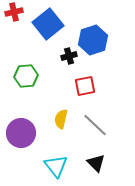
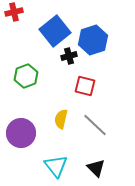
blue square: moved 7 px right, 7 px down
green hexagon: rotated 15 degrees counterclockwise
red square: rotated 25 degrees clockwise
black triangle: moved 5 px down
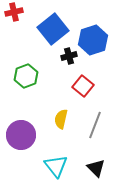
blue square: moved 2 px left, 2 px up
red square: moved 2 px left; rotated 25 degrees clockwise
gray line: rotated 68 degrees clockwise
purple circle: moved 2 px down
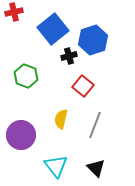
green hexagon: rotated 20 degrees counterclockwise
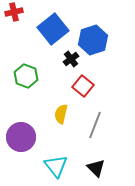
black cross: moved 2 px right, 3 px down; rotated 21 degrees counterclockwise
yellow semicircle: moved 5 px up
purple circle: moved 2 px down
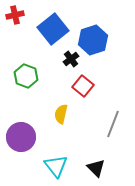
red cross: moved 1 px right, 3 px down
gray line: moved 18 px right, 1 px up
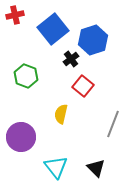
cyan triangle: moved 1 px down
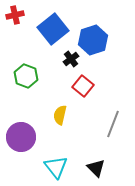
yellow semicircle: moved 1 px left, 1 px down
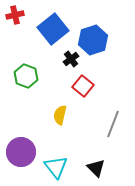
purple circle: moved 15 px down
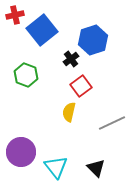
blue square: moved 11 px left, 1 px down
green hexagon: moved 1 px up
red square: moved 2 px left; rotated 15 degrees clockwise
yellow semicircle: moved 9 px right, 3 px up
gray line: moved 1 px left, 1 px up; rotated 44 degrees clockwise
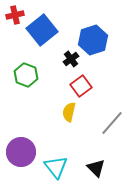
gray line: rotated 24 degrees counterclockwise
